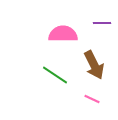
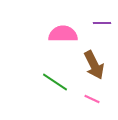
green line: moved 7 px down
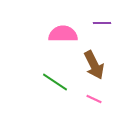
pink line: moved 2 px right
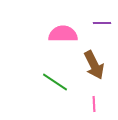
pink line: moved 5 px down; rotated 63 degrees clockwise
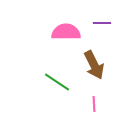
pink semicircle: moved 3 px right, 2 px up
green line: moved 2 px right
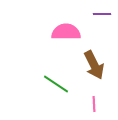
purple line: moved 9 px up
green line: moved 1 px left, 2 px down
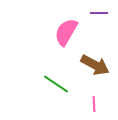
purple line: moved 3 px left, 1 px up
pink semicircle: rotated 60 degrees counterclockwise
brown arrow: moved 1 px right; rotated 36 degrees counterclockwise
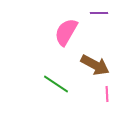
pink line: moved 13 px right, 10 px up
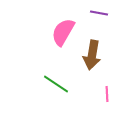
purple line: rotated 12 degrees clockwise
pink semicircle: moved 3 px left
brown arrow: moved 3 px left, 10 px up; rotated 72 degrees clockwise
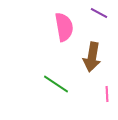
purple line: rotated 18 degrees clockwise
pink semicircle: moved 1 px right, 5 px up; rotated 140 degrees clockwise
brown arrow: moved 2 px down
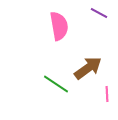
pink semicircle: moved 5 px left, 1 px up
brown arrow: moved 4 px left, 11 px down; rotated 136 degrees counterclockwise
